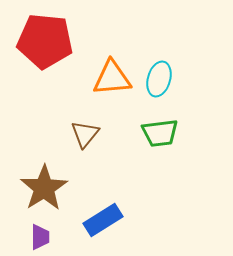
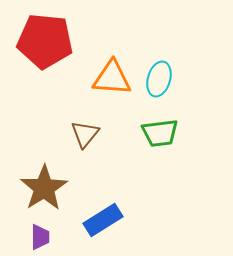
orange triangle: rotated 9 degrees clockwise
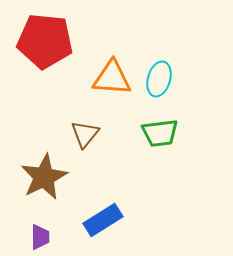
brown star: moved 11 px up; rotated 6 degrees clockwise
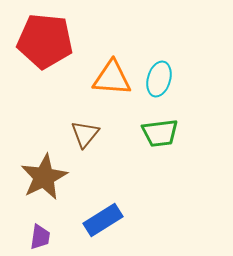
purple trapezoid: rotated 8 degrees clockwise
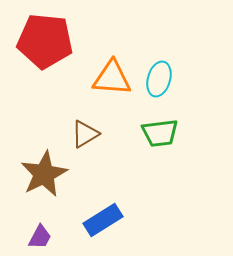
brown triangle: rotated 20 degrees clockwise
brown star: moved 3 px up
purple trapezoid: rotated 20 degrees clockwise
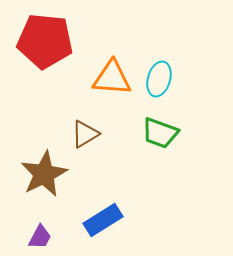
green trapezoid: rotated 27 degrees clockwise
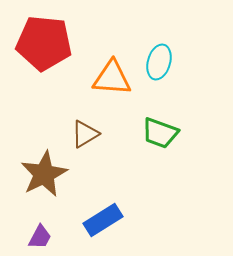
red pentagon: moved 1 px left, 2 px down
cyan ellipse: moved 17 px up
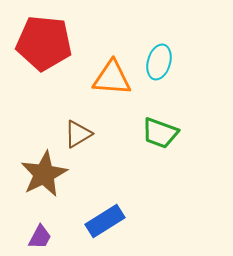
brown triangle: moved 7 px left
blue rectangle: moved 2 px right, 1 px down
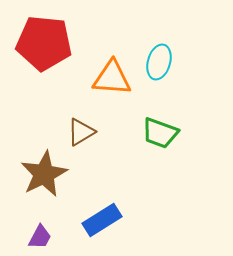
brown triangle: moved 3 px right, 2 px up
blue rectangle: moved 3 px left, 1 px up
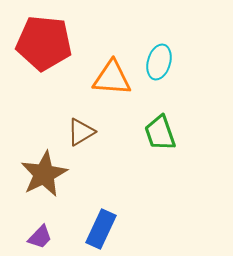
green trapezoid: rotated 51 degrees clockwise
blue rectangle: moved 1 px left, 9 px down; rotated 33 degrees counterclockwise
purple trapezoid: rotated 16 degrees clockwise
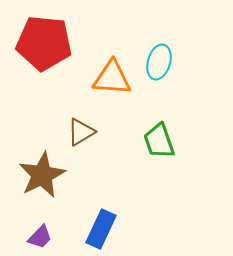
green trapezoid: moved 1 px left, 8 px down
brown star: moved 2 px left, 1 px down
